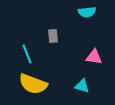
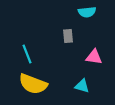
gray rectangle: moved 15 px right
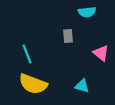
pink triangle: moved 7 px right, 4 px up; rotated 30 degrees clockwise
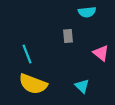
cyan triangle: rotated 28 degrees clockwise
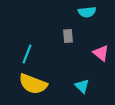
cyan line: rotated 42 degrees clockwise
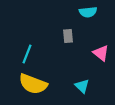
cyan semicircle: moved 1 px right
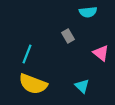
gray rectangle: rotated 24 degrees counterclockwise
